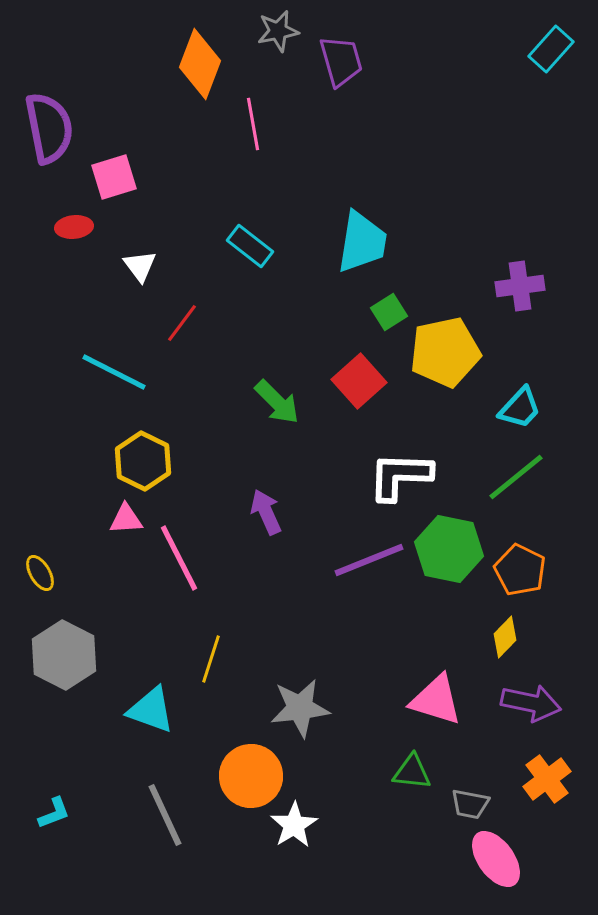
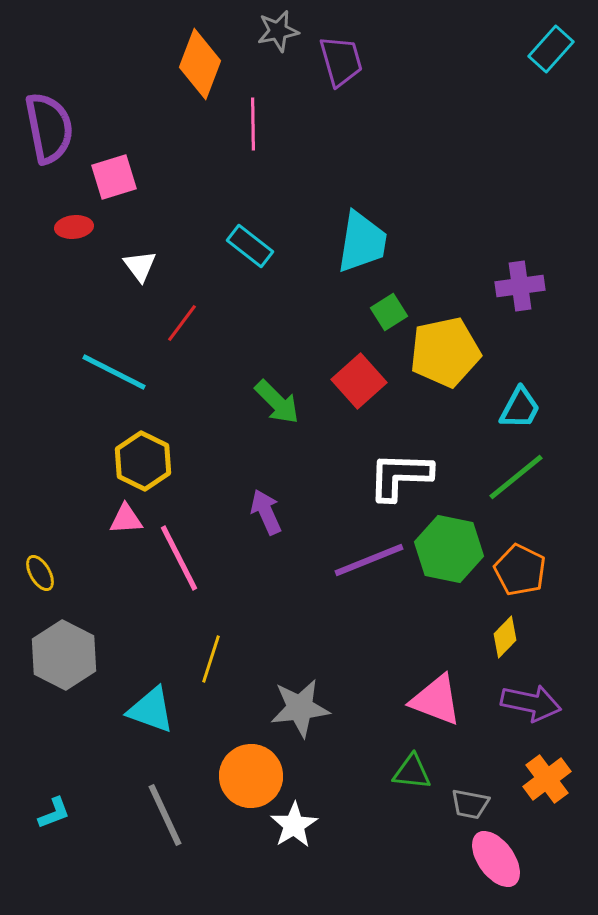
pink line at (253, 124): rotated 9 degrees clockwise
cyan trapezoid at (520, 408): rotated 15 degrees counterclockwise
pink triangle at (436, 700): rotated 4 degrees clockwise
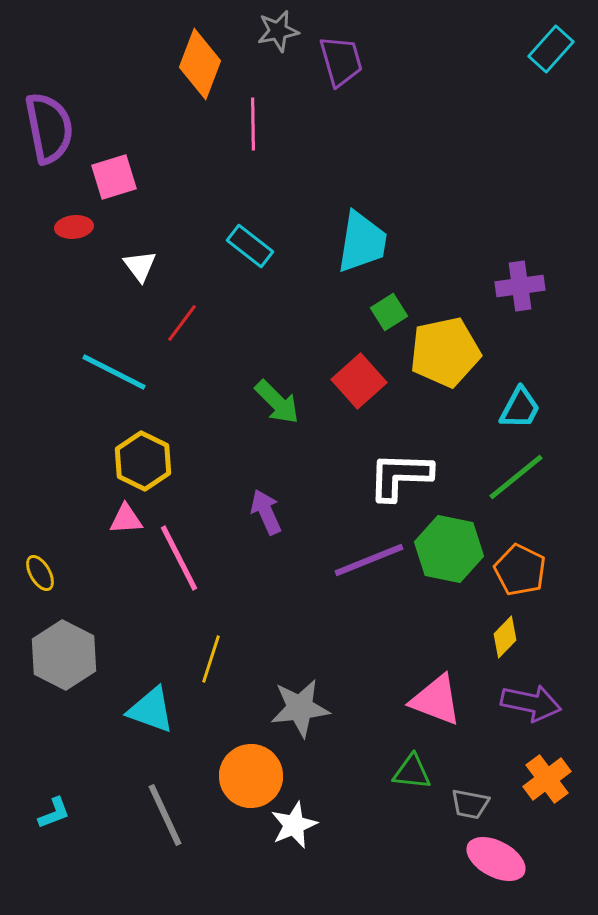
white star at (294, 825): rotated 9 degrees clockwise
pink ellipse at (496, 859): rotated 26 degrees counterclockwise
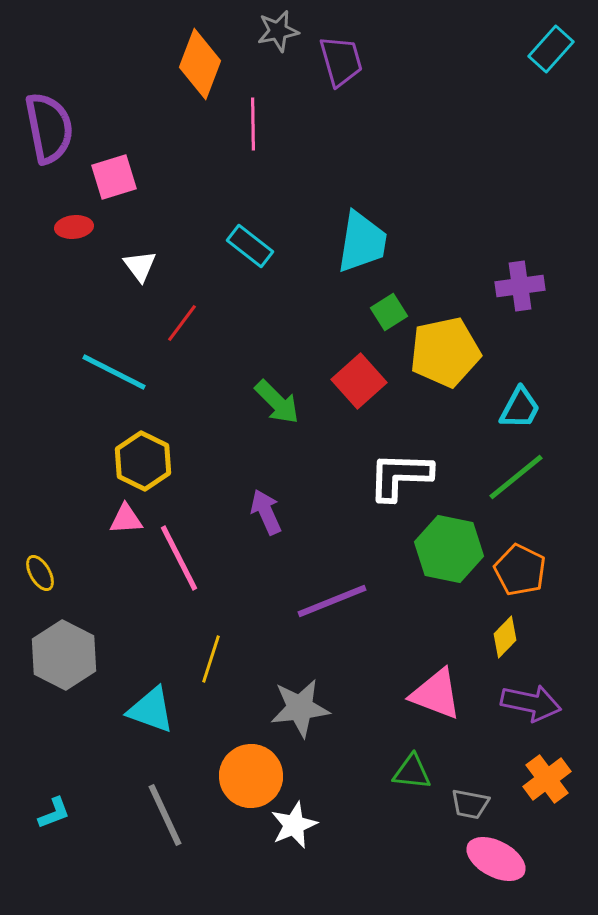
purple line at (369, 560): moved 37 px left, 41 px down
pink triangle at (436, 700): moved 6 px up
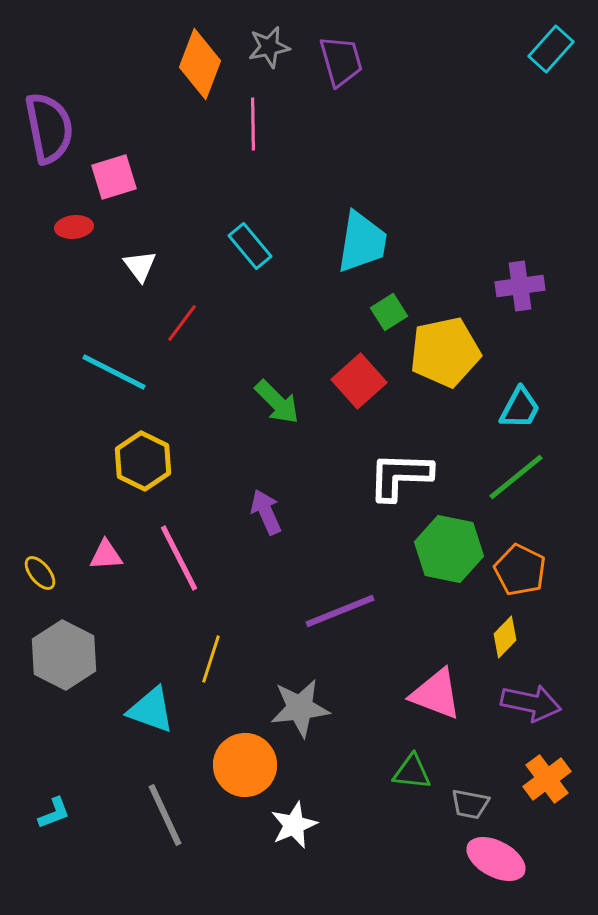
gray star at (278, 31): moved 9 px left, 16 px down
cyan rectangle at (250, 246): rotated 12 degrees clockwise
pink triangle at (126, 519): moved 20 px left, 36 px down
yellow ellipse at (40, 573): rotated 9 degrees counterclockwise
purple line at (332, 601): moved 8 px right, 10 px down
orange circle at (251, 776): moved 6 px left, 11 px up
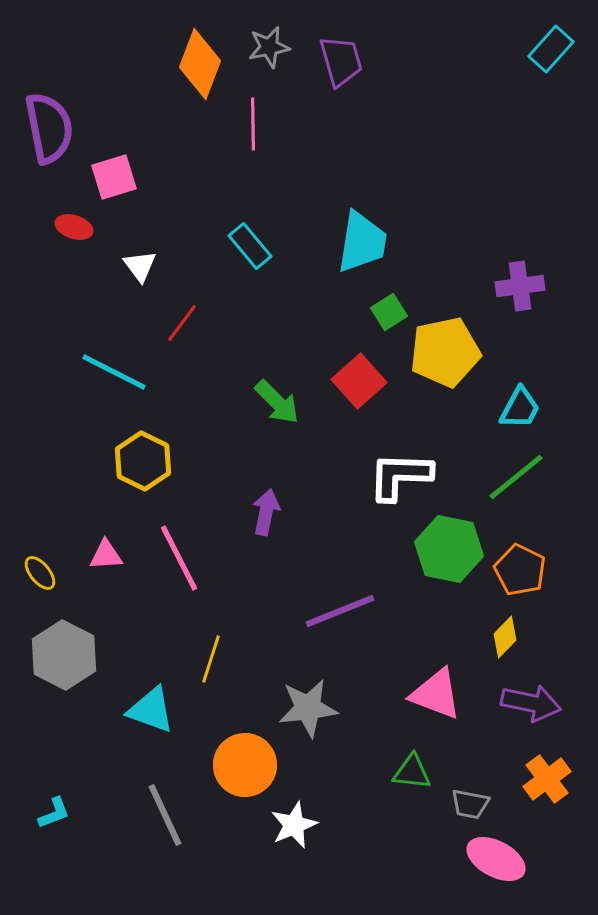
red ellipse at (74, 227): rotated 24 degrees clockwise
purple arrow at (266, 512): rotated 36 degrees clockwise
gray star at (300, 708): moved 8 px right
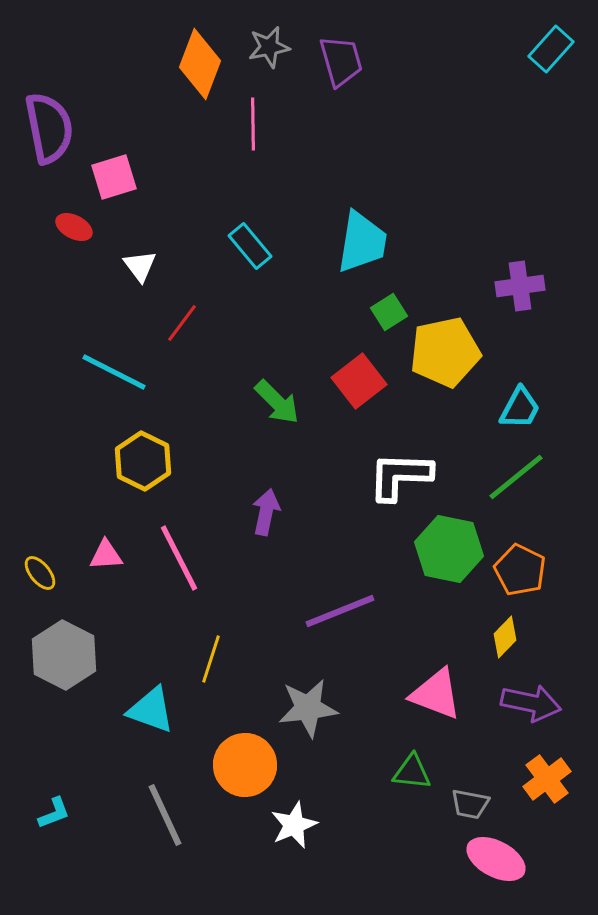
red ellipse at (74, 227): rotated 9 degrees clockwise
red square at (359, 381): rotated 4 degrees clockwise
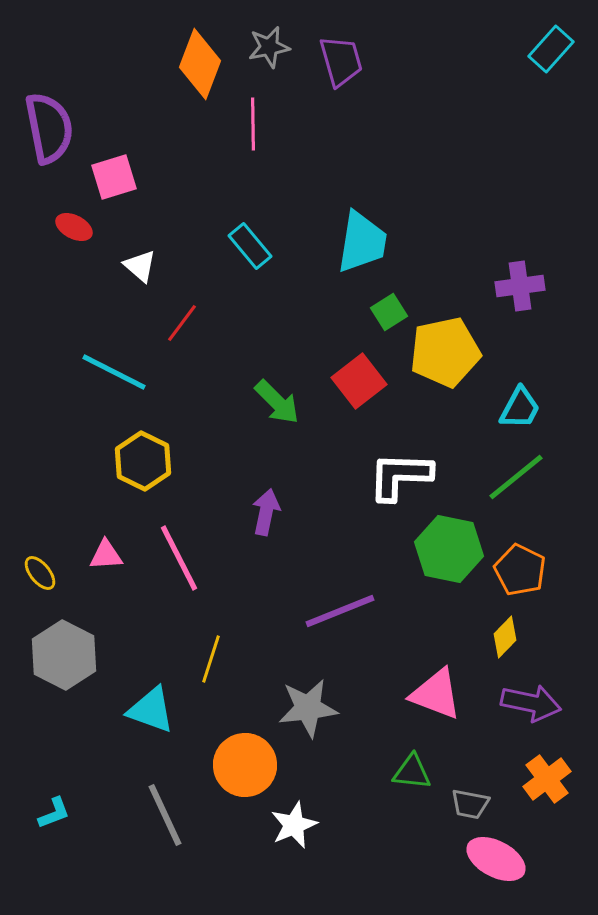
white triangle at (140, 266): rotated 12 degrees counterclockwise
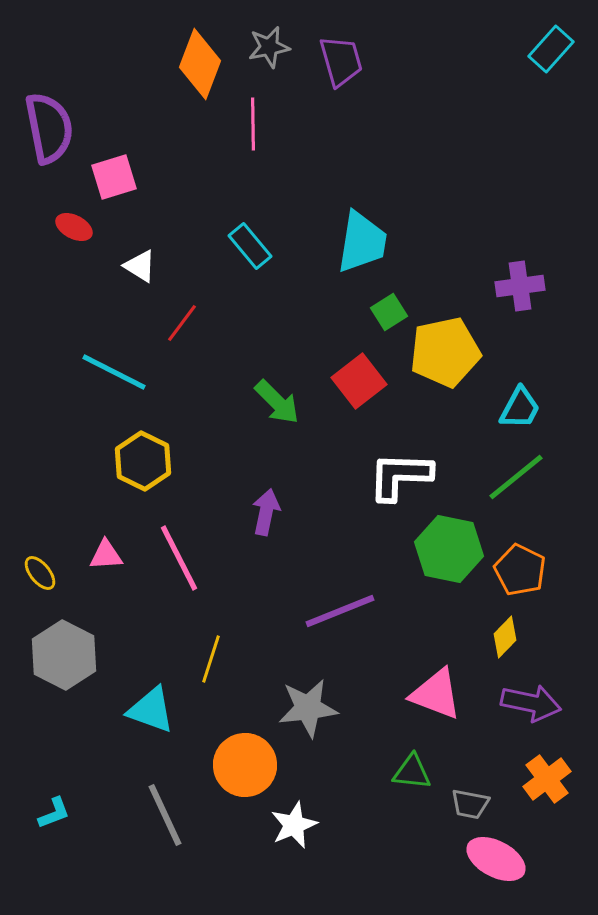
white triangle at (140, 266): rotated 9 degrees counterclockwise
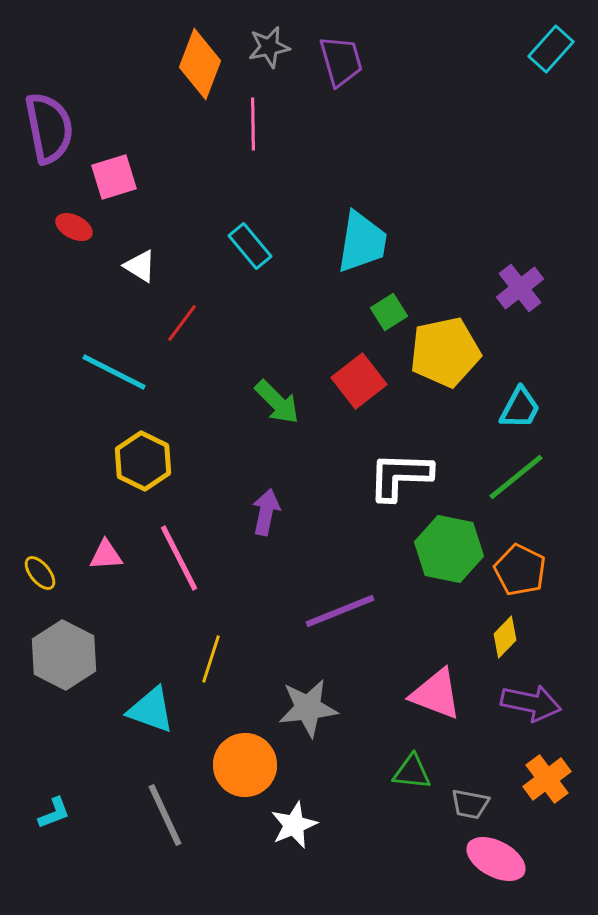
purple cross at (520, 286): moved 2 px down; rotated 30 degrees counterclockwise
